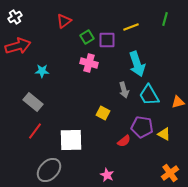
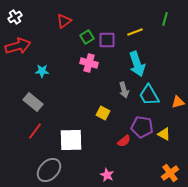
yellow line: moved 4 px right, 5 px down
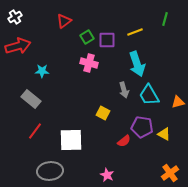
gray rectangle: moved 2 px left, 3 px up
gray ellipse: moved 1 px right, 1 px down; rotated 40 degrees clockwise
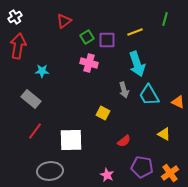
red arrow: rotated 65 degrees counterclockwise
orange triangle: rotated 40 degrees clockwise
purple pentagon: moved 40 px down
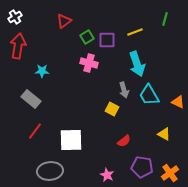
yellow square: moved 9 px right, 4 px up
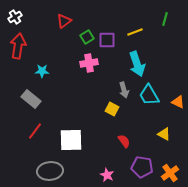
pink cross: rotated 24 degrees counterclockwise
red semicircle: rotated 88 degrees counterclockwise
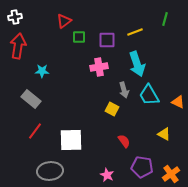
white cross: rotated 24 degrees clockwise
green square: moved 8 px left; rotated 32 degrees clockwise
pink cross: moved 10 px right, 4 px down
orange cross: moved 1 px right, 1 px down
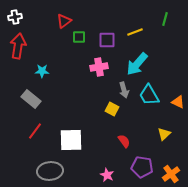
cyan arrow: rotated 60 degrees clockwise
yellow triangle: rotated 48 degrees clockwise
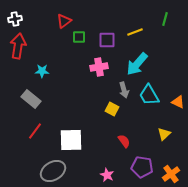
white cross: moved 2 px down
gray ellipse: moved 3 px right; rotated 25 degrees counterclockwise
